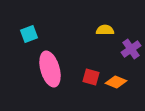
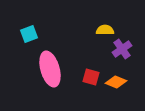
purple cross: moved 9 px left
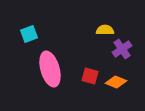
red square: moved 1 px left, 1 px up
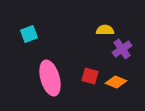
pink ellipse: moved 9 px down
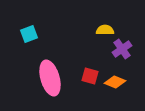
orange diamond: moved 1 px left
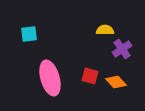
cyan square: rotated 12 degrees clockwise
orange diamond: moved 1 px right; rotated 25 degrees clockwise
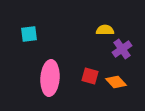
pink ellipse: rotated 20 degrees clockwise
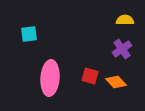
yellow semicircle: moved 20 px right, 10 px up
